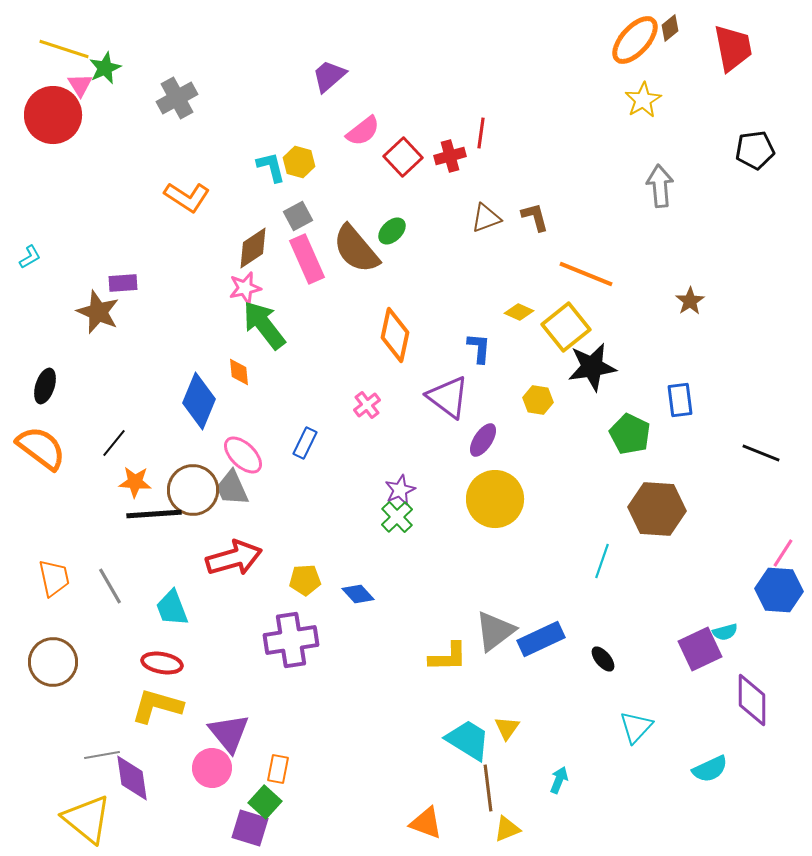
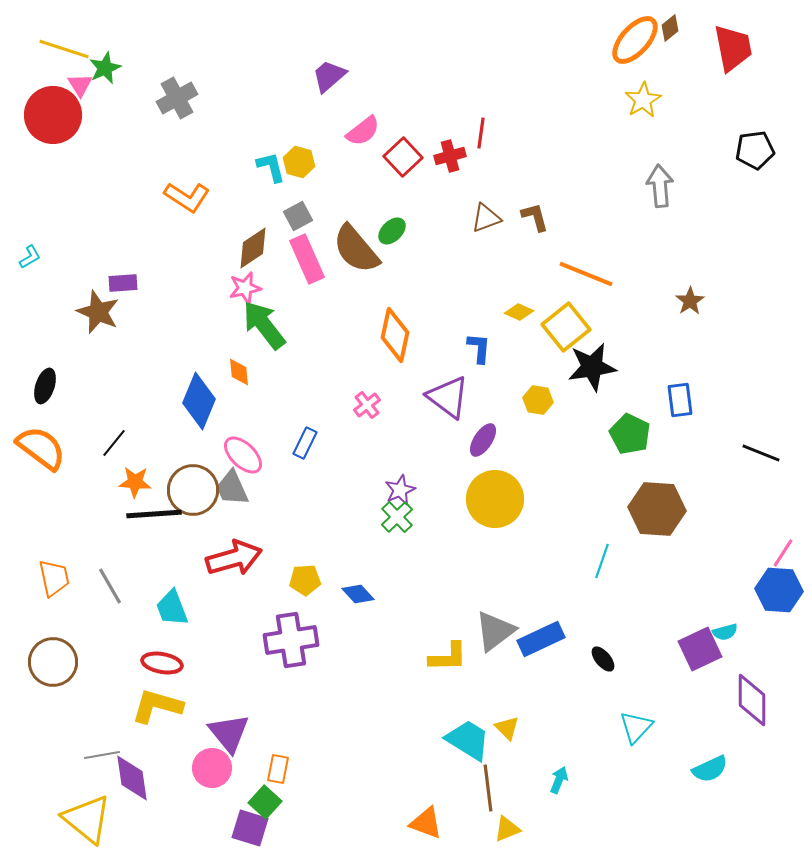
yellow triangle at (507, 728): rotated 20 degrees counterclockwise
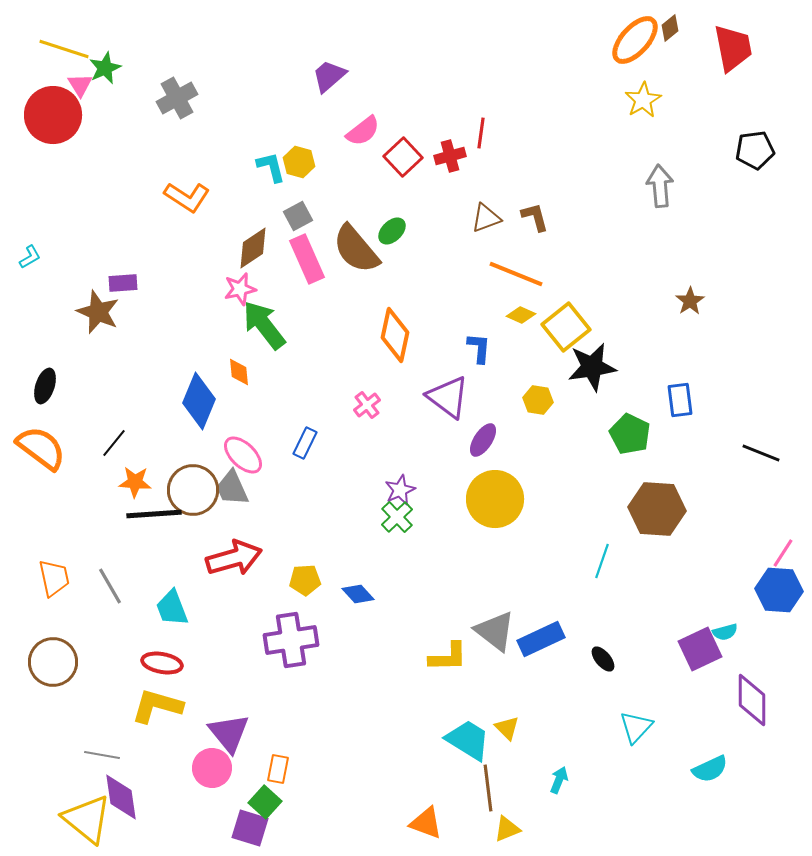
orange line at (586, 274): moved 70 px left
pink star at (245, 288): moved 5 px left, 1 px down
yellow diamond at (519, 312): moved 2 px right, 3 px down
gray triangle at (495, 631): rotated 45 degrees counterclockwise
gray line at (102, 755): rotated 20 degrees clockwise
purple diamond at (132, 778): moved 11 px left, 19 px down
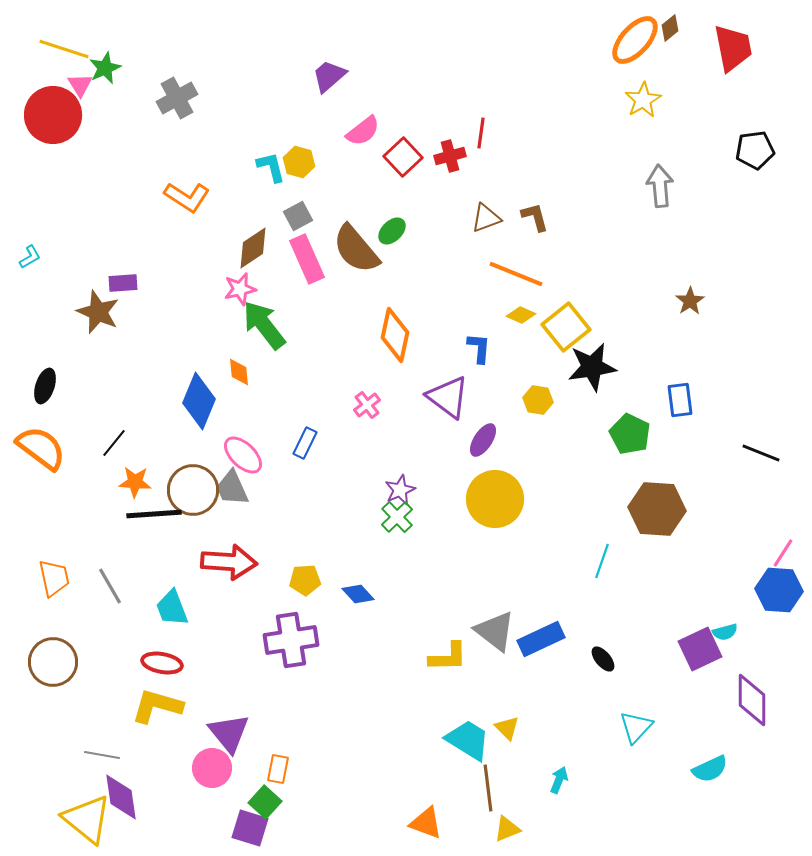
red arrow at (234, 558): moved 5 px left, 4 px down; rotated 20 degrees clockwise
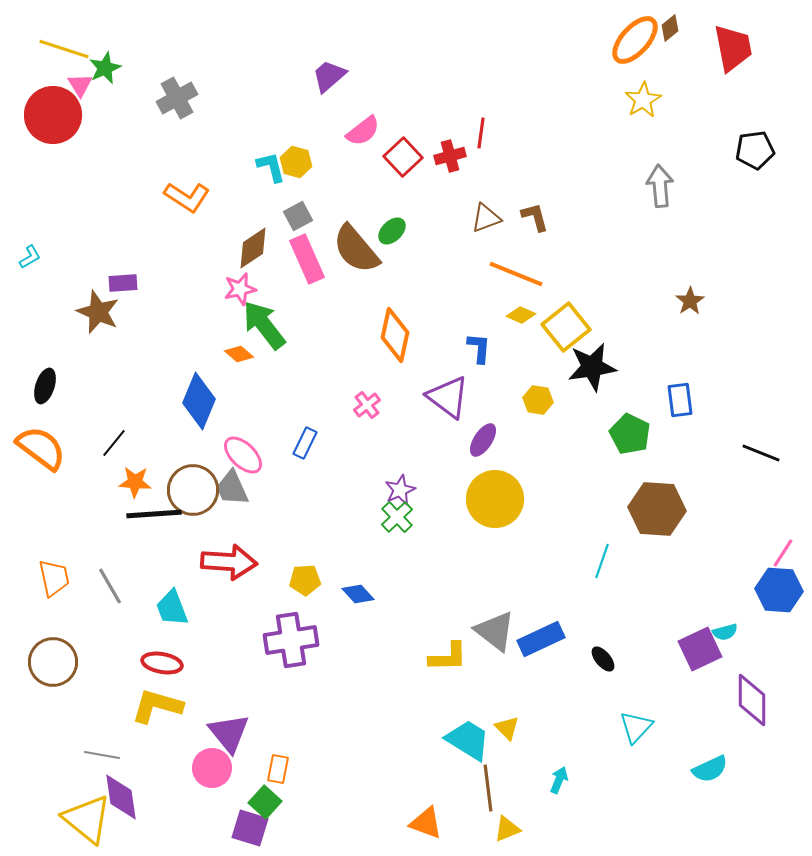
yellow hexagon at (299, 162): moved 3 px left
orange diamond at (239, 372): moved 18 px up; rotated 44 degrees counterclockwise
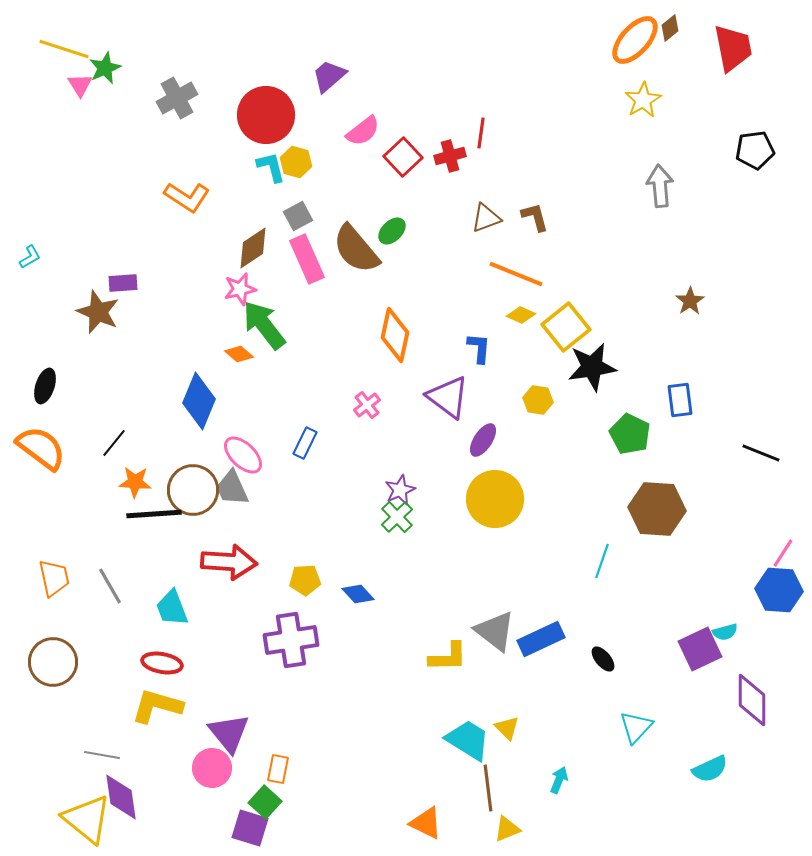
red circle at (53, 115): moved 213 px right
orange triangle at (426, 823): rotated 6 degrees clockwise
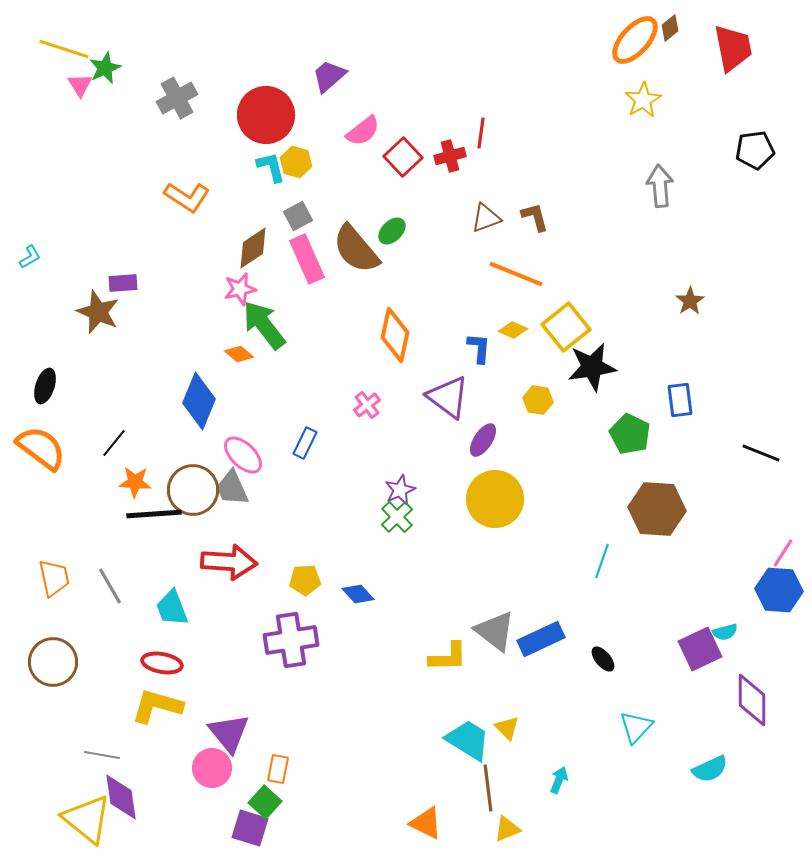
yellow diamond at (521, 315): moved 8 px left, 15 px down
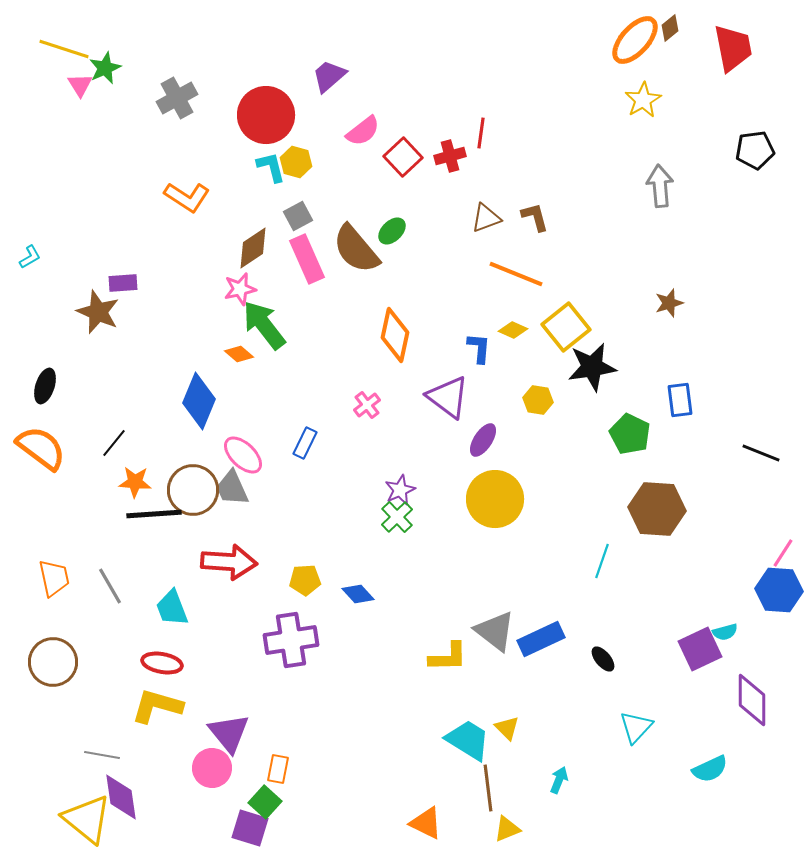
brown star at (690, 301): moved 21 px left, 2 px down; rotated 16 degrees clockwise
